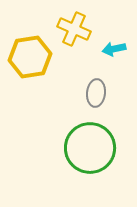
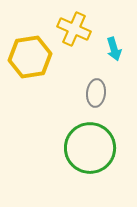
cyan arrow: rotated 95 degrees counterclockwise
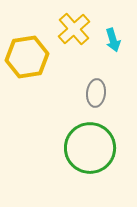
yellow cross: rotated 24 degrees clockwise
cyan arrow: moved 1 px left, 9 px up
yellow hexagon: moved 3 px left
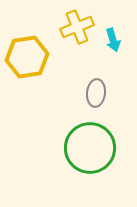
yellow cross: moved 3 px right, 2 px up; rotated 20 degrees clockwise
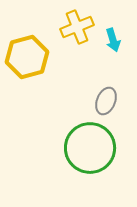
yellow hexagon: rotated 6 degrees counterclockwise
gray ellipse: moved 10 px right, 8 px down; rotated 16 degrees clockwise
